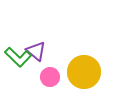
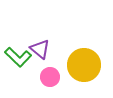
purple triangle: moved 4 px right, 2 px up
yellow circle: moved 7 px up
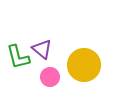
purple triangle: moved 2 px right
green L-shape: rotated 32 degrees clockwise
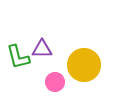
purple triangle: rotated 40 degrees counterclockwise
pink circle: moved 5 px right, 5 px down
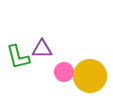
yellow circle: moved 6 px right, 11 px down
pink circle: moved 9 px right, 10 px up
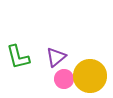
purple triangle: moved 14 px right, 8 px down; rotated 40 degrees counterclockwise
pink circle: moved 7 px down
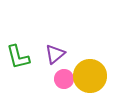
purple triangle: moved 1 px left, 3 px up
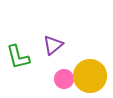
purple triangle: moved 2 px left, 9 px up
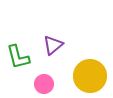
pink circle: moved 20 px left, 5 px down
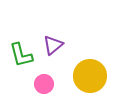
green L-shape: moved 3 px right, 2 px up
